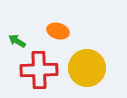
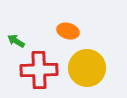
orange ellipse: moved 10 px right
green arrow: moved 1 px left
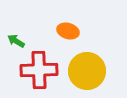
yellow circle: moved 3 px down
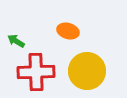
red cross: moved 3 px left, 2 px down
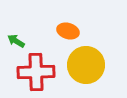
yellow circle: moved 1 px left, 6 px up
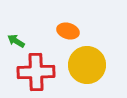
yellow circle: moved 1 px right
